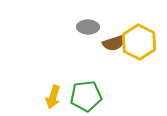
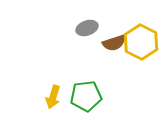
gray ellipse: moved 1 px left, 1 px down; rotated 20 degrees counterclockwise
yellow hexagon: moved 2 px right
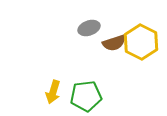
gray ellipse: moved 2 px right
yellow arrow: moved 5 px up
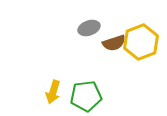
yellow hexagon: rotated 12 degrees clockwise
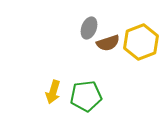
gray ellipse: rotated 50 degrees counterclockwise
brown semicircle: moved 6 px left
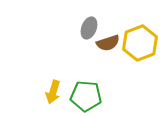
yellow hexagon: moved 1 px left, 1 px down
green pentagon: rotated 12 degrees clockwise
